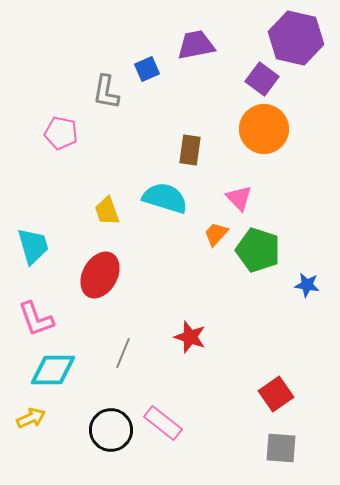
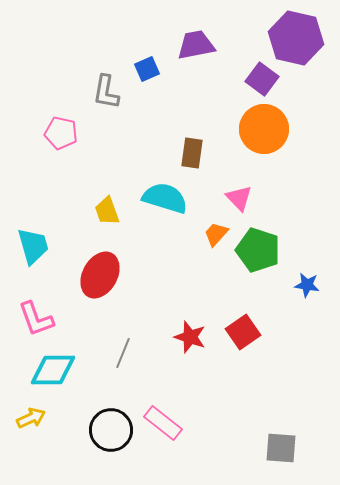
brown rectangle: moved 2 px right, 3 px down
red square: moved 33 px left, 62 px up
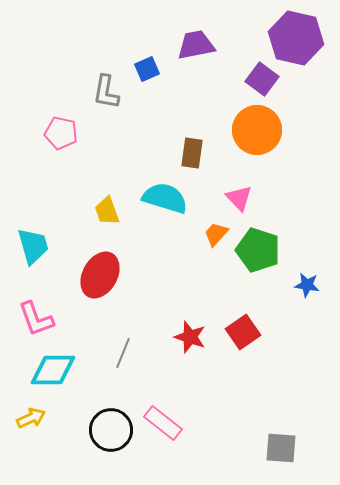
orange circle: moved 7 px left, 1 px down
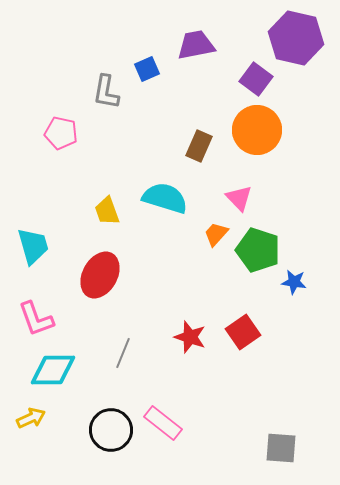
purple square: moved 6 px left
brown rectangle: moved 7 px right, 7 px up; rotated 16 degrees clockwise
blue star: moved 13 px left, 3 px up
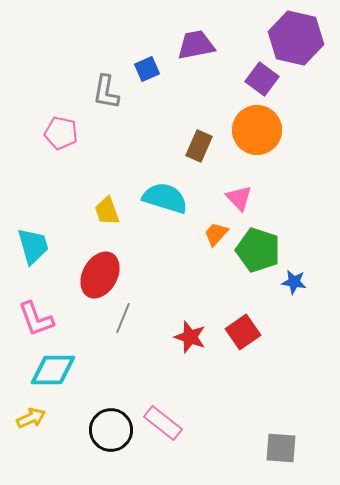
purple square: moved 6 px right
gray line: moved 35 px up
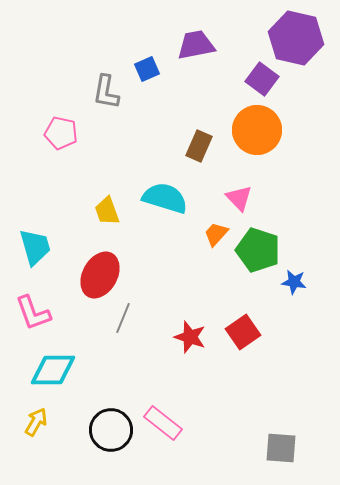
cyan trapezoid: moved 2 px right, 1 px down
pink L-shape: moved 3 px left, 6 px up
yellow arrow: moved 5 px right, 4 px down; rotated 36 degrees counterclockwise
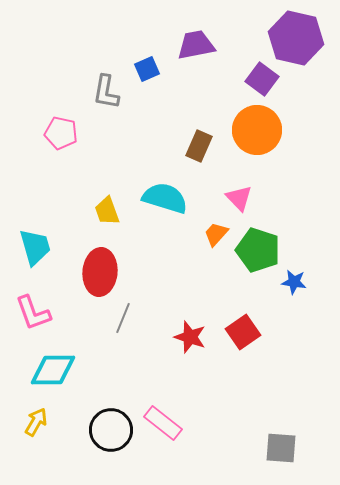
red ellipse: moved 3 px up; rotated 24 degrees counterclockwise
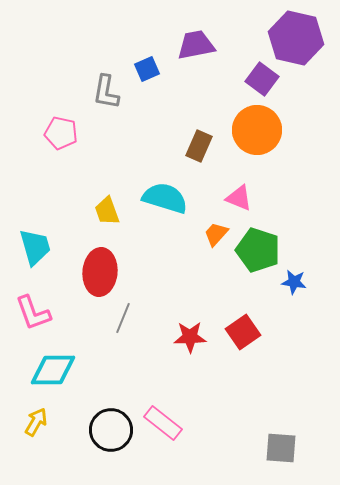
pink triangle: rotated 24 degrees counterclockwise
red star: rotated 20 degrees counterclockwise
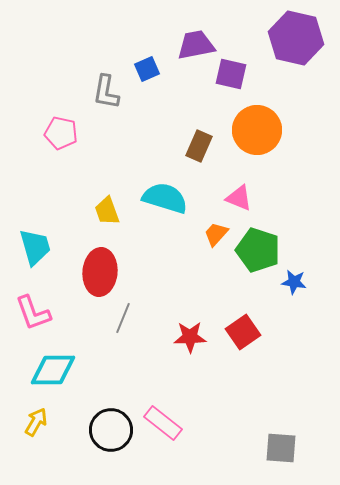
purple square: moved 31 px left, 5 px up; rotated 24 degrees counterclockwise
